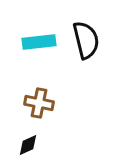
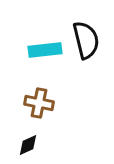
cyan rectangle: moved 6 px right, 8 px down
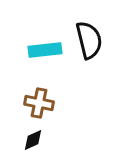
black semicircle: moved 3 px right
black diamond: moved 5 px right, 5 px up
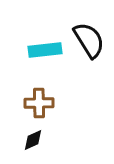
black semicircle: rotated 18 degrees counterclockwise
brown cross: rotated 12 degrees counterclockwise
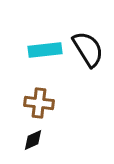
black semicircle: moved 1 px left, 9 px down
brown cross: rotated 8 degrees clockwise
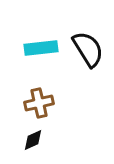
cyan rectangle: moved 4 px left, 2 px up
brown cross: rotated 20 degrees counterclockwise
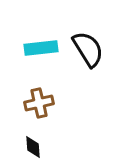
black diamond: moved 7 px down; rotated 70 degrees counterclockwise
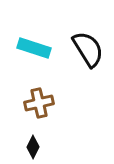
cyan rectangle: moved 7 px left; rotated 24 degrees clockwise
black diamond: rotated 30 degrees clockwise
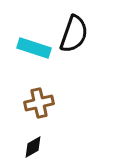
black semicircle: moved 14 px left, 15 px up; rotated 51 degrees clockwise
black diamond: rotated 35 degrees clockwise
